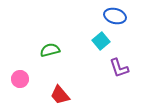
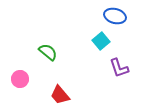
green semicircle: moved 2 px left, 2 px down; rotated 54 degrees clockwise
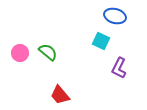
cyan square: rotated 24 degrees counterclockwise
purple L-shape: rotated 45 degrees clockwise
pink circle: moved 26 px up
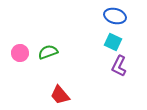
cyan square: moved 12 px right, 1 px down
green semicircle: rotated 60 degrees counterclockwise
purple L-shape: moved 2 px up
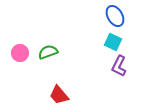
blue ellipse: rotated 45 degrees clockwise
red trapezoid: moved 1 px left
